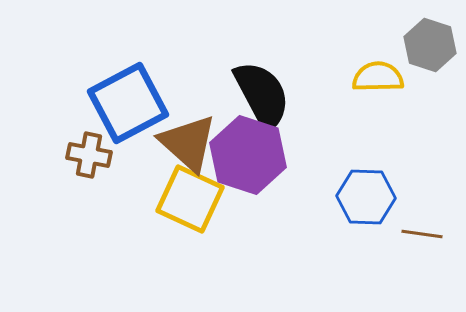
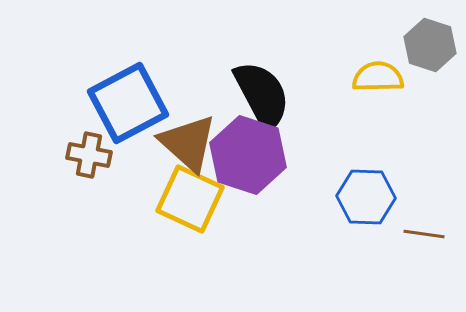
brown line: moved 2 px right
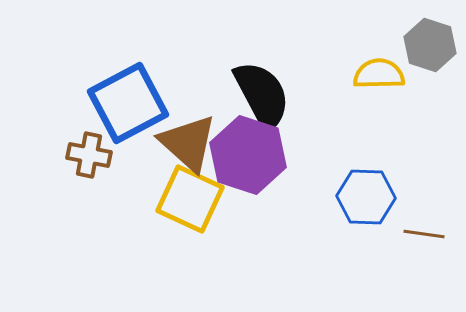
yellow semicircle: moved 1 px right, 3 px up
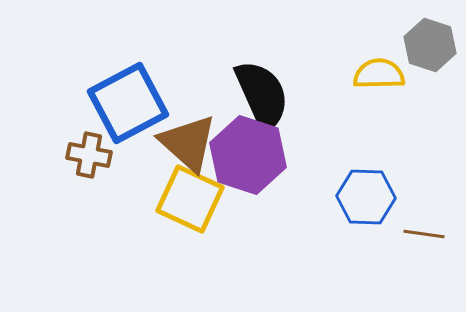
black semicircle: rotated 4 degrees clockwise
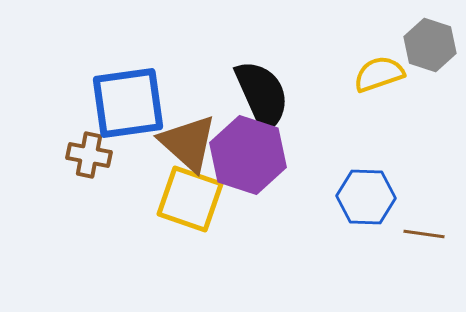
yellow semicircle: rotated 18 degrees counterclockwise
blue square: rotated 20 degrees clockwise
yellow square: rotated 6 degrees counterclockwise
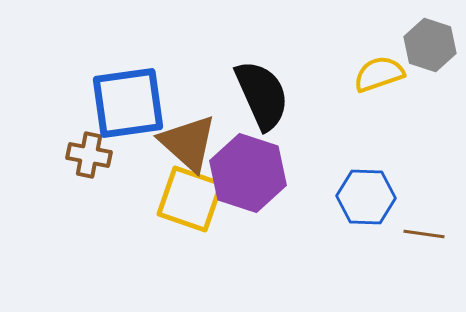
purple hexagon: moved 18 px down
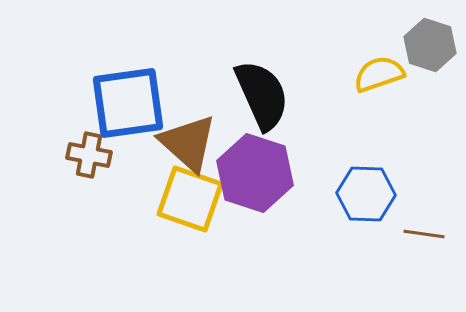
purple hexagon: moved 7 px right
blue hexagon: moved 3 px up
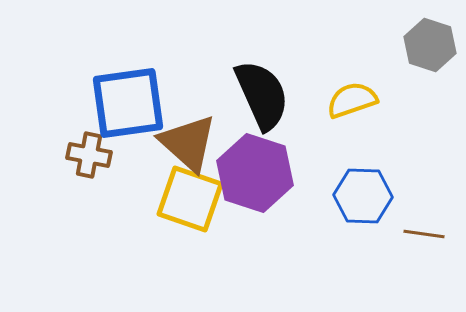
yellow semicircle: moved 27 px left, 26 px down
blue hexagon: moved 3 px left, 2 px down
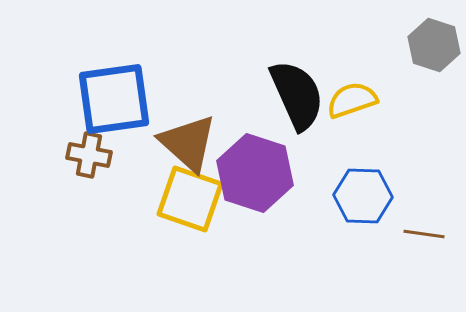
gray hexagon: moved 4 px right
black semicircle: moved 35 px right
blue square: moved 14 px left, 4 px up
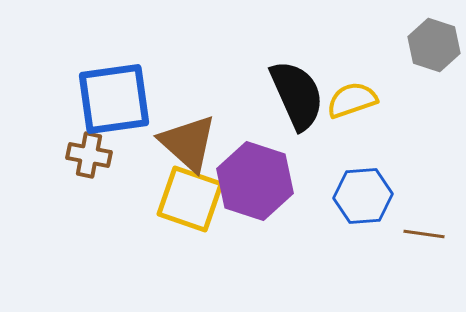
purple hexagon: moved 8 px down
blue hexagon: rotated 6 degrees counterclockwise
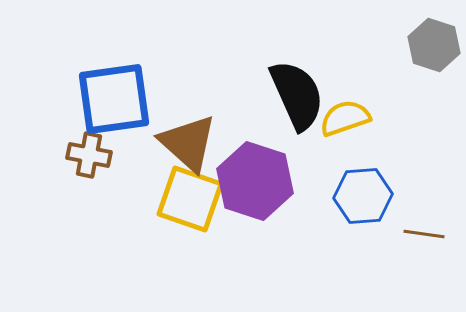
yellow semicircle: moved 7 px left, 18 px down
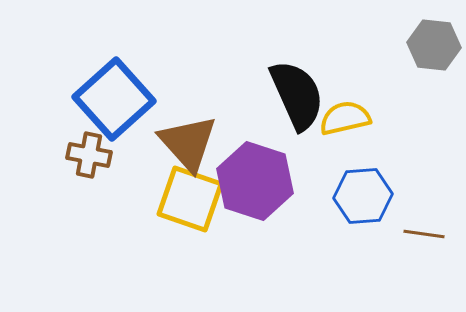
gray hexagon: rotated 12 degrees counterclockwise
blue square: rotated 34 degrees counterclockwise
yellow semicircle: rotated 6 degrees clockwise
brown triangle: rotated 6 degrees clockwise
